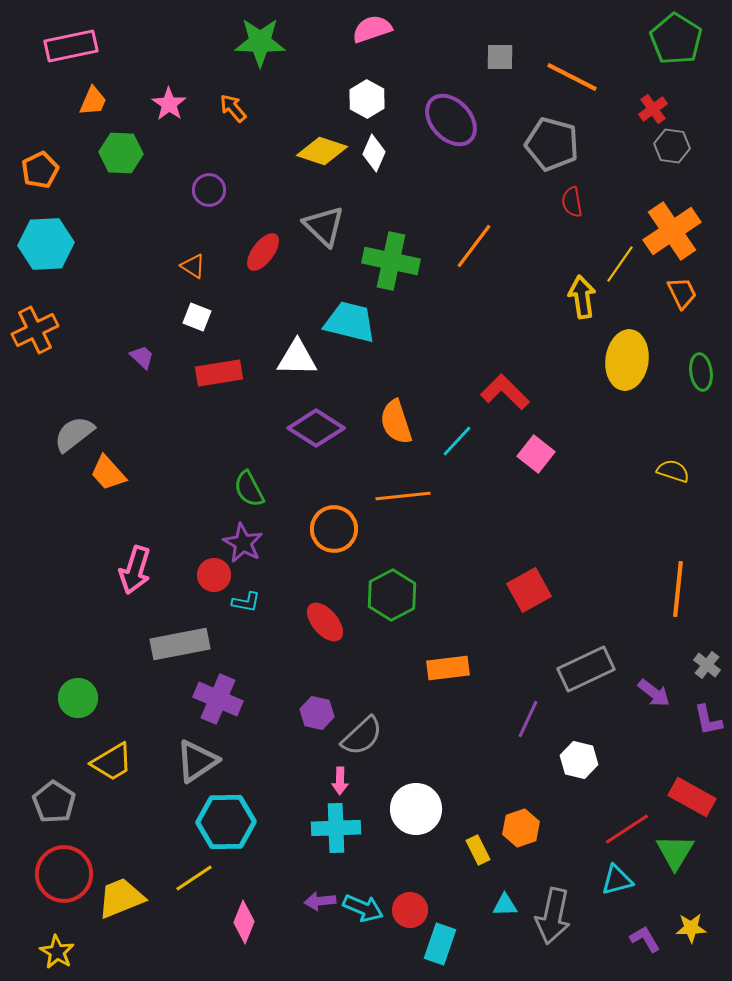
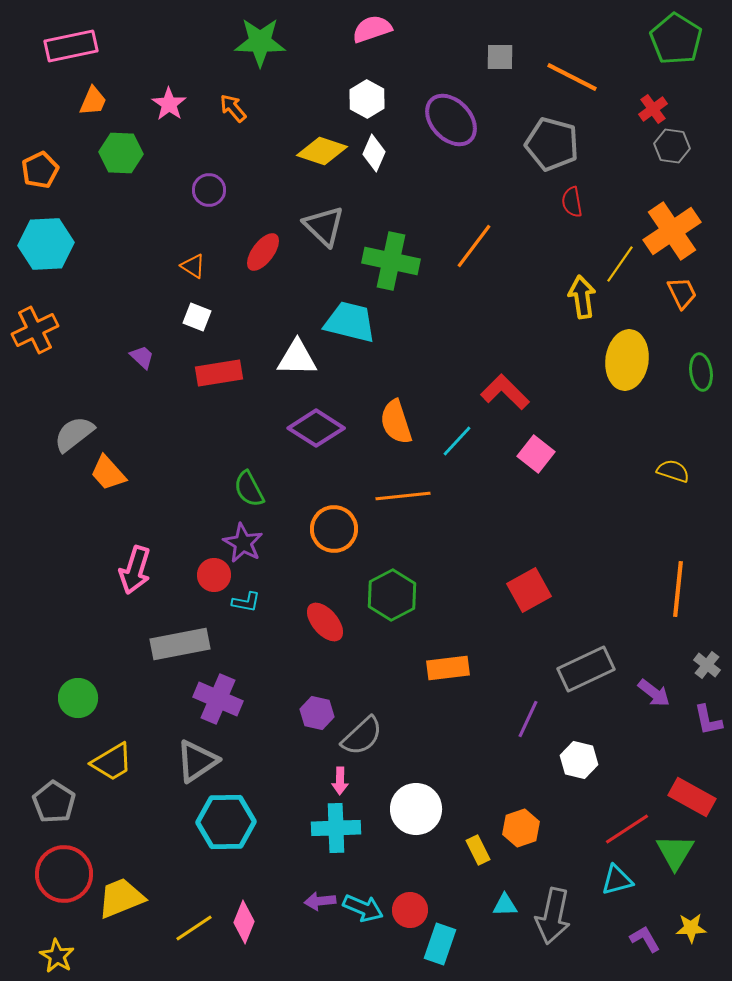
yellow line at (194, 878): moved 50 px down
yellow star at (57, 952): moved 4 px down
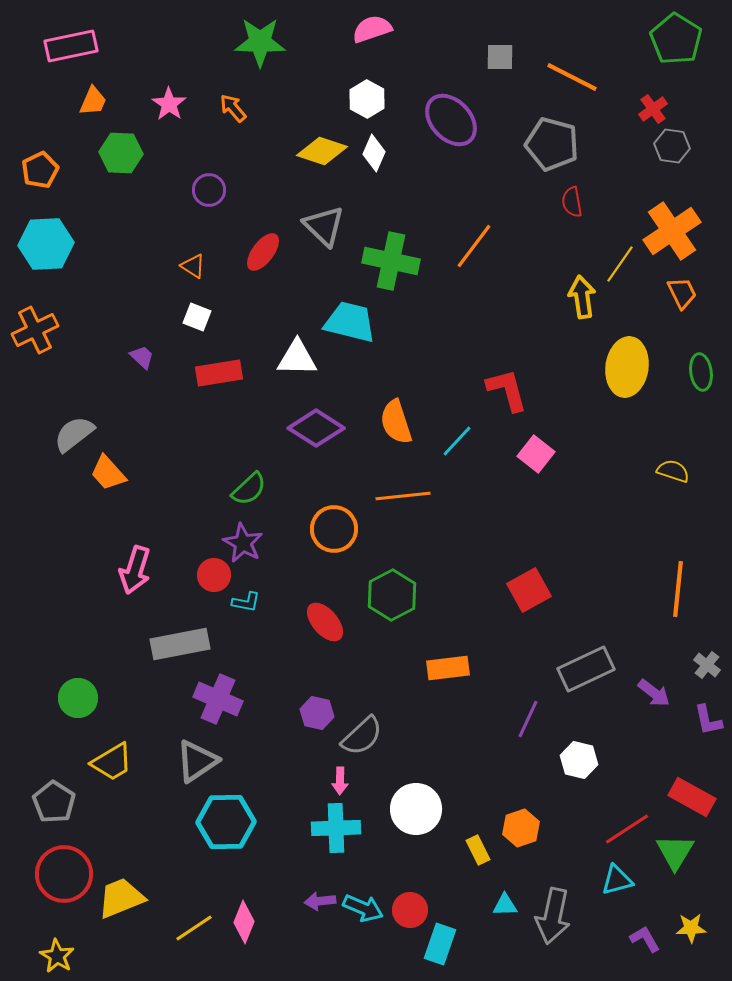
yellow ellipse at (627, 360): moved 7 px down
red L-shape at (505, 392): moved 2 px right, 2 px up; rotated 30 degrees clockwise
green semicircle at (249, 489): rotated 105 degrees counterclockwise
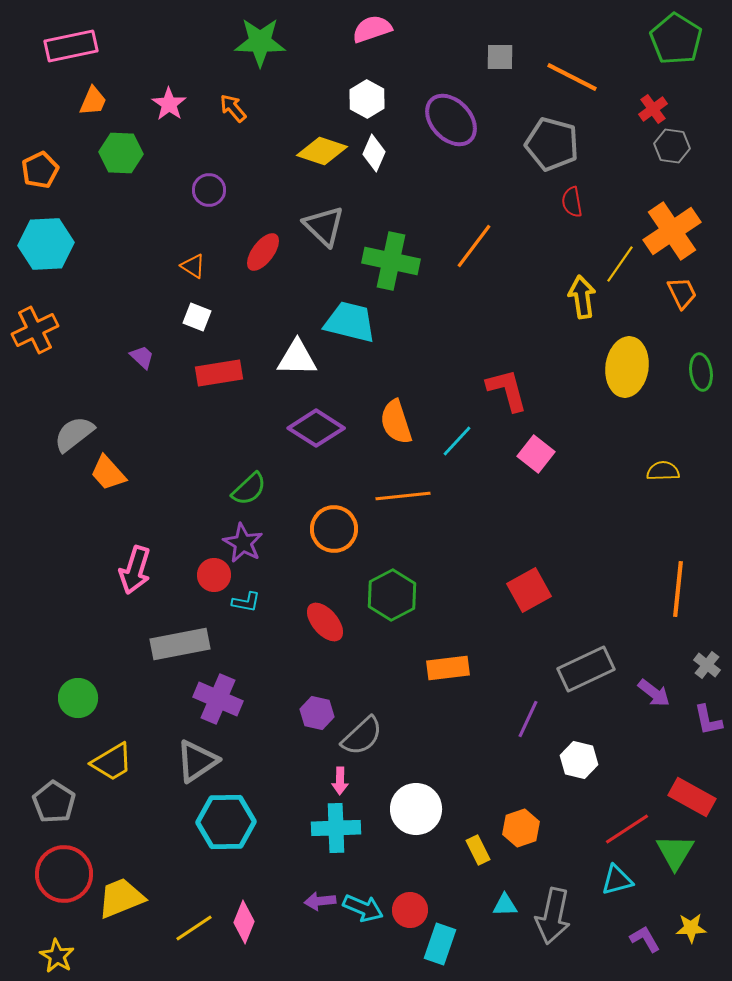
yellow semicircle at (673, 471): moved 10 px left; rotated 20 degrees counterclockwise
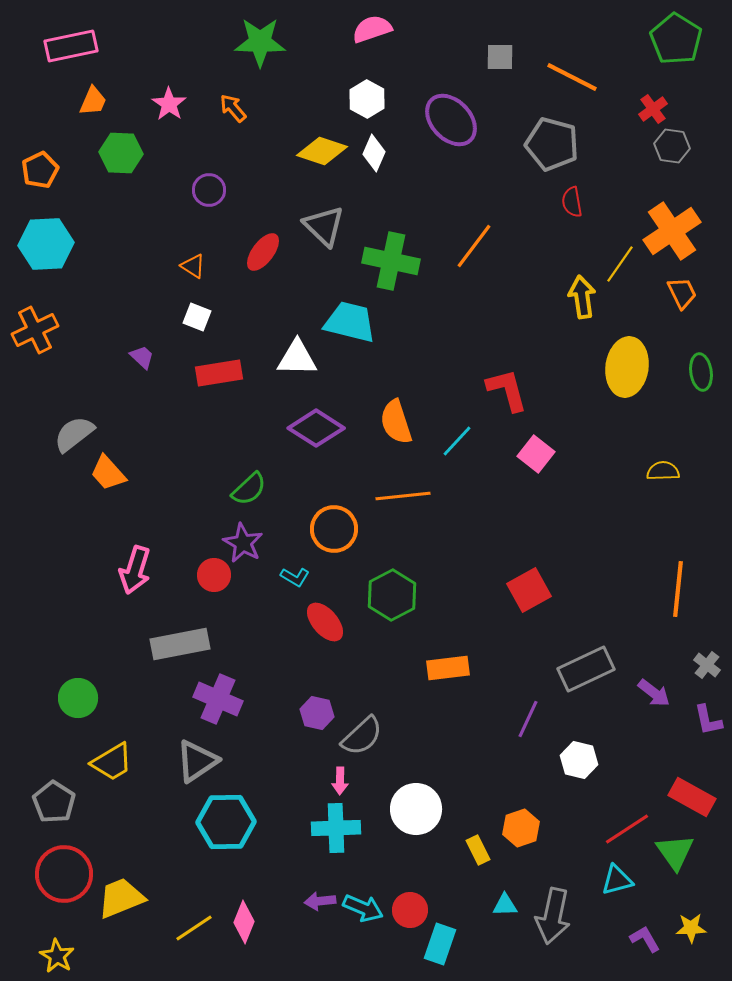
cyan L-shape at (246, 602): moved 49 px right, 25 px up; rotated 20 degrees clockwise
green triangle at (675, 852): rotated 6 degrees counterclockwise
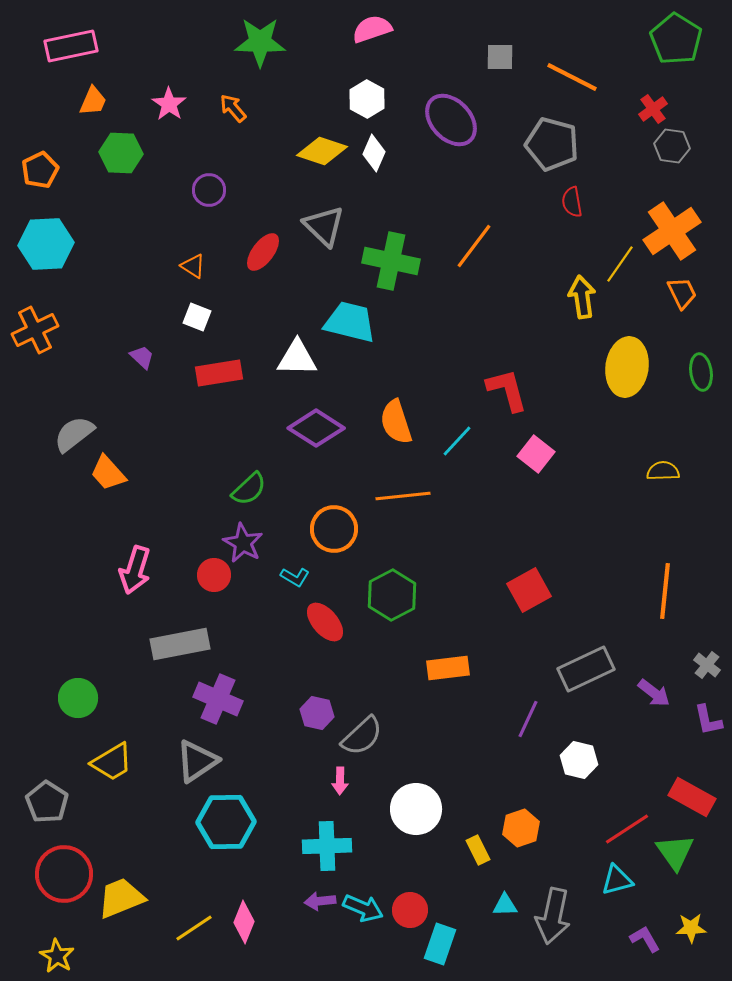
orange line at (678, 589): moved 13 px left, 2 px down
gray pentagon at (54, 802): moved 7 px left
cyan cross at (336, 828): moved 9 px left, 18 px down
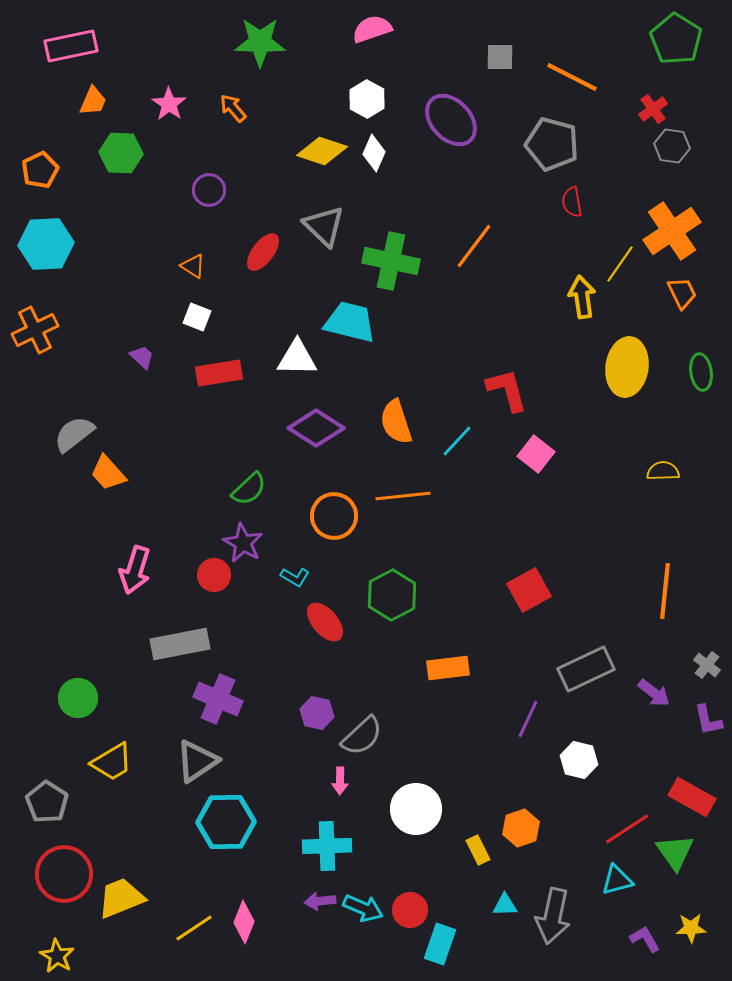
orange circle at (334, 529): moved 13 px up
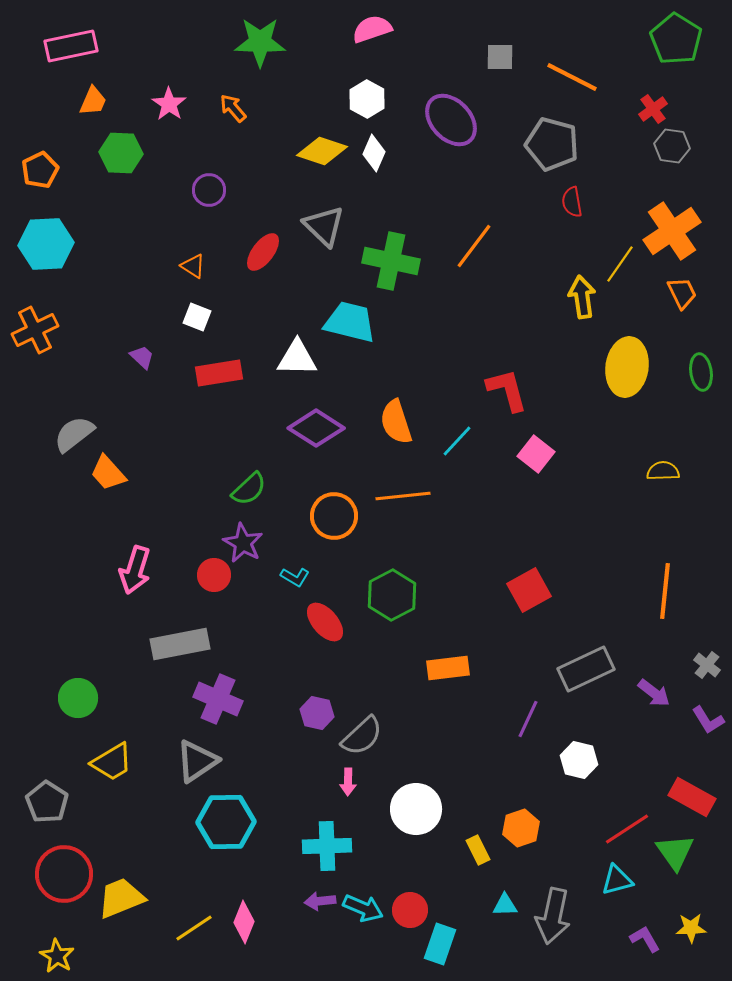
purple L-shape at (708, 720): rotated 20 degrees counterclockwise
pink arrow at (340, 781): moved 8 px right, 1 px down
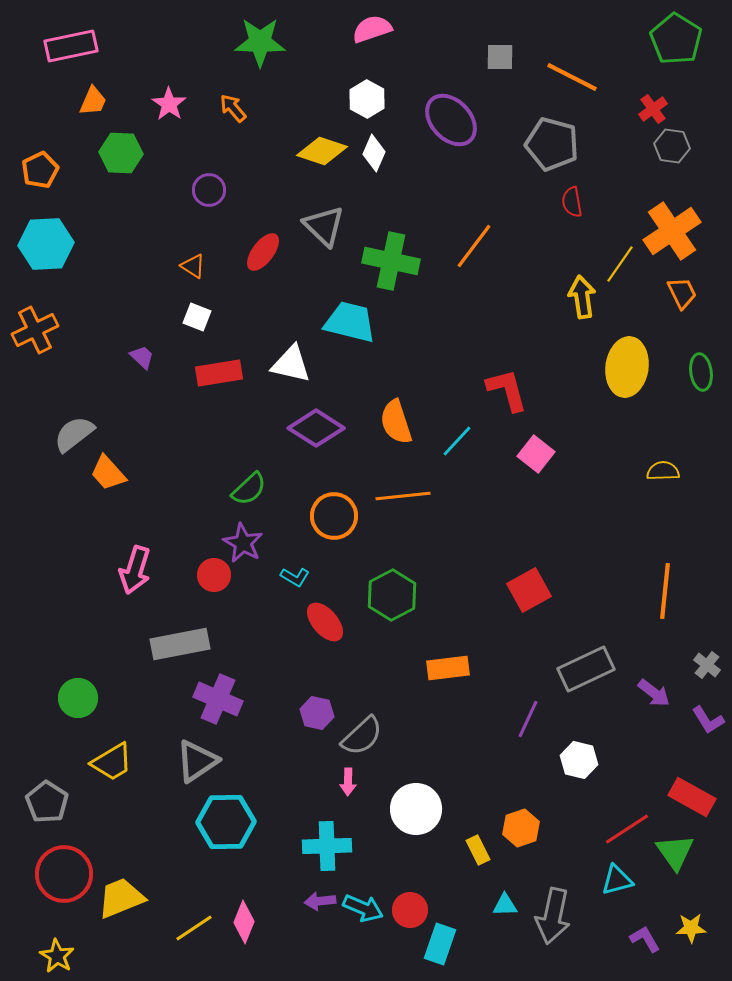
white triangle at (297, 358): moved 6 px left, 6 px down; rotated 12 degrees clockwise
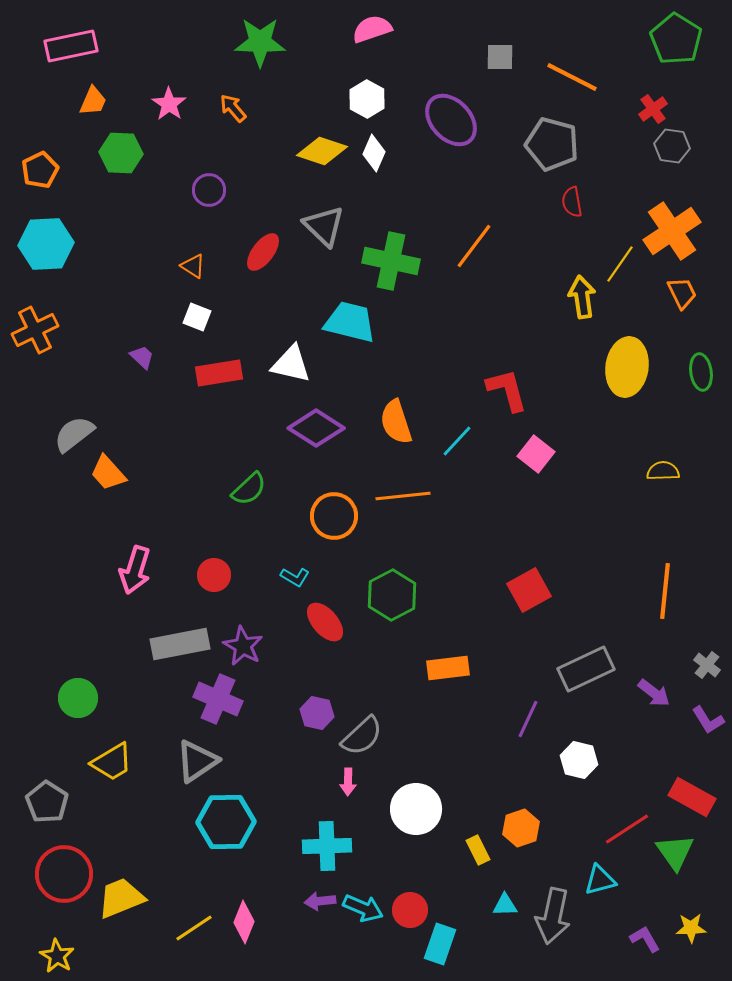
purple star at (243, 543): moved 103 px down
cyan triangle at (617, 880): moved 17 px left
